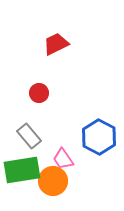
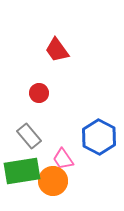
red trapezoid: moved 1 px right, 6 px down; rotated 100 degrees counterclockwise
green rectangle: moved 1 px down
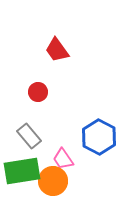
red circle: moved 1 px left, 1 px up
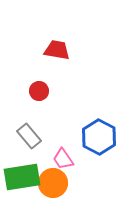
red trapezoid: rotated 136 degrees clockwise
red circle: moved 1 px right, 1 px up
green rectangle: moved 6 px down
orange circle: moved 2 px down
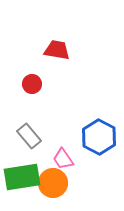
red circle: moved 7 px left, 7 px up
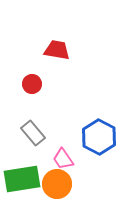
gray rectangle: moved 4 px right, 3 px up
green rectangle: moved 2 px down
orange circle: moved 4 px right, 1 px down
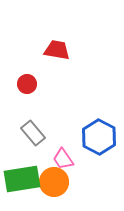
red circle: moved 5 px left
orange circle: moved 3 px left, 2 px up
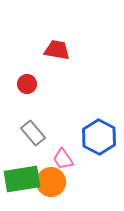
orange circle: moved 3 px left
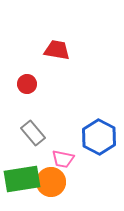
pink trapezoid: rotated 45 degrees counterclockwise
